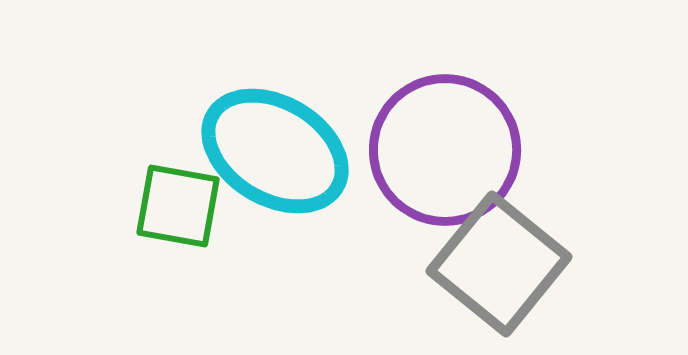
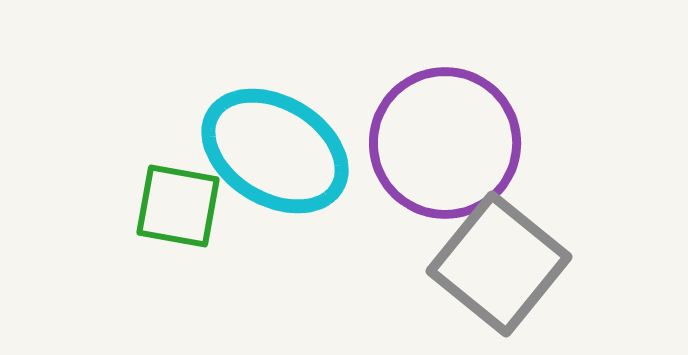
purple circle: moved 7 px up
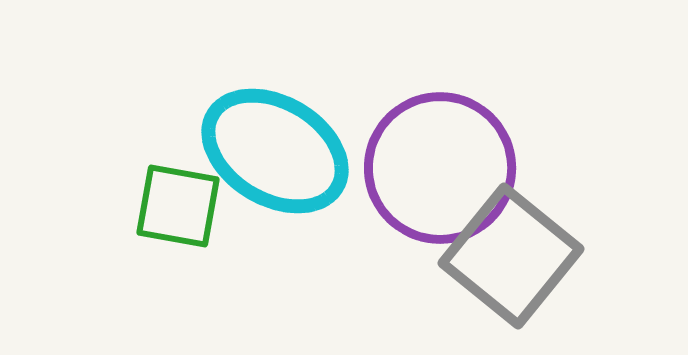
purple circle: moved 5 px left, 25 px down
gray square: moved 12 px right, 8 px up
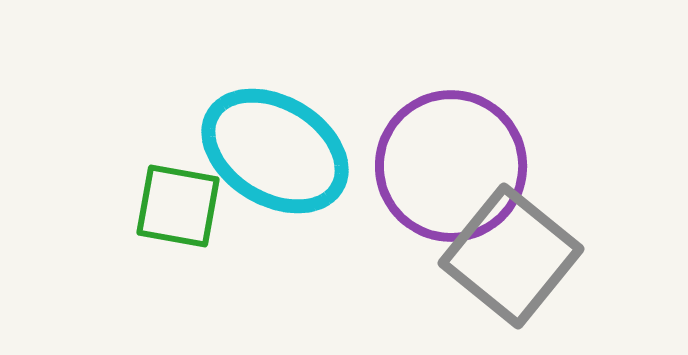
purple circle: moved 11 px right, 2 px up
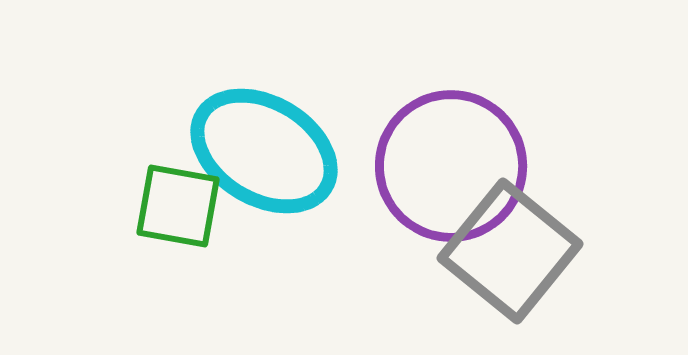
cyan ellipse: moved 11 px left
gray square: moved 1 px left, 5 px up
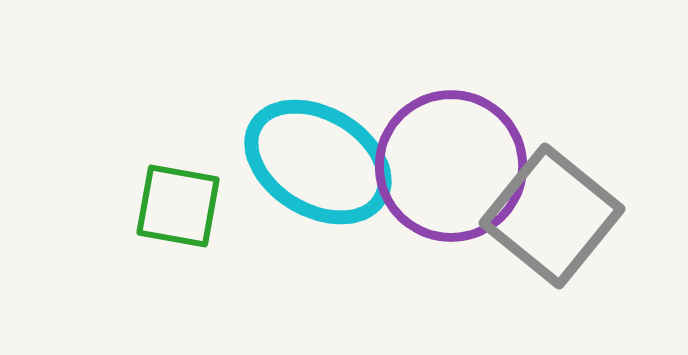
cyan ellipse: moved 54 px right, 11 px down
gray square: moved 42 px right, 35 px up
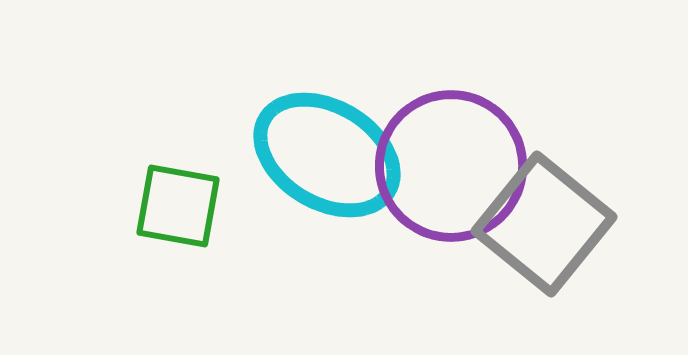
cyan ellipse: moved 9 px right, 7 px up
gray square: moved 8 px left, 8 px down
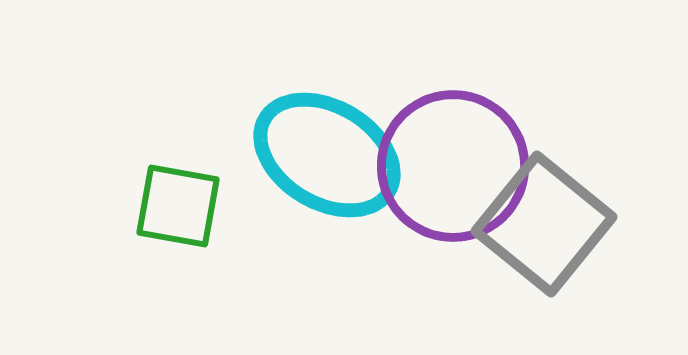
purple circle: moved 2 px right
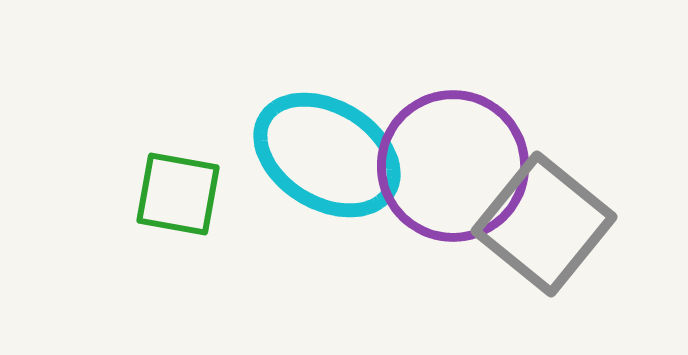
green square: moved 12 px up
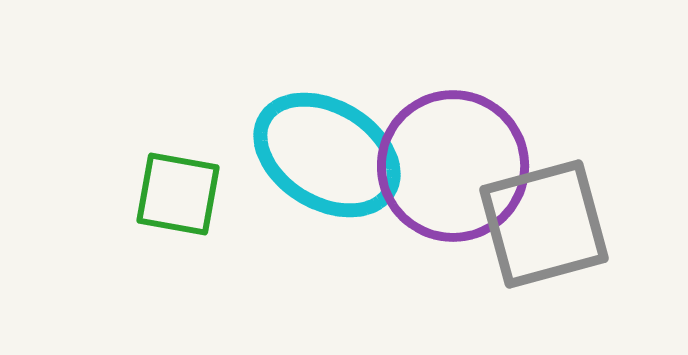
gray square: rotated 36 degrees clockwise
